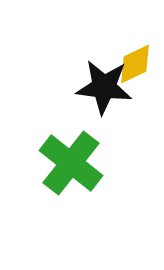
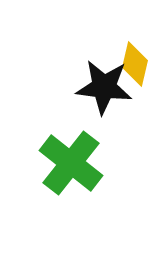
yellow diamond: rotated 51 degrees counterclockwise
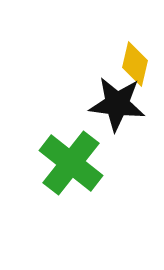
black star: moved 13 px right, 17 px down
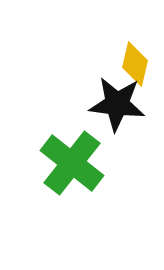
green cross: moved 1 px right
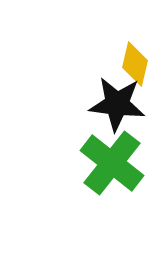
green cross: moved 40 px right
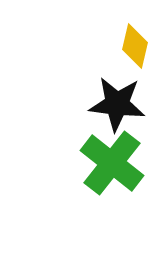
yellow diamond: moved 18 px up
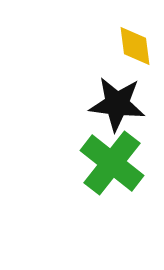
yellow diamond: rotated 21 degrees counterclockwise
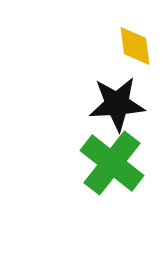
black star: rotated 10 degrees counterclockwise
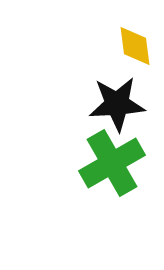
green cross: rotated 22 degrees clockwise
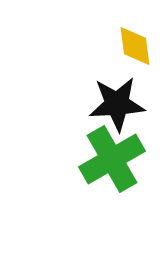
green cross: moved 4 px up
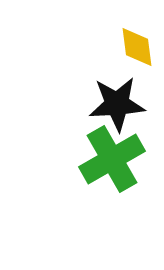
yellow diamond: moved 2 px right, 1 px down
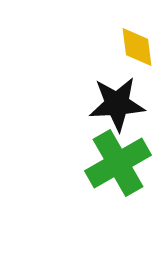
green cross: moved 6 px right, 4 px down
